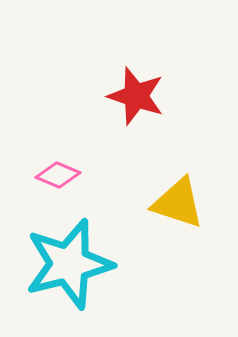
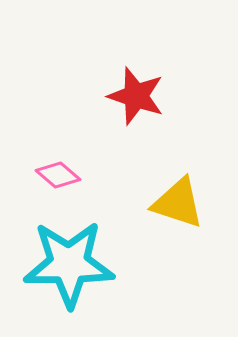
pink diamond: rotated 18 degrees clockwise
cyan star: rotated 14 degrees clockwise
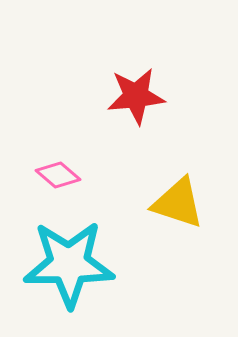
red star: rotated 24 degrees counterclockwise
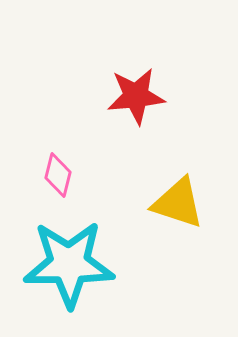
pink diamond: rotated 63 degrees clockwise
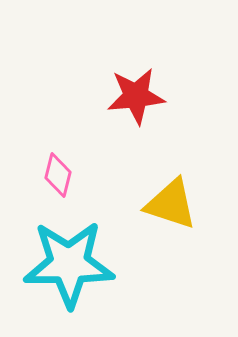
yellow triangle: moved 7 px left, 1 px down
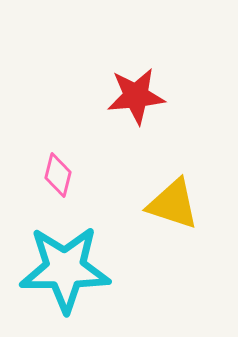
yellow triangle: moved 2 px right
cyan star: moved 4 px left, 5 px down
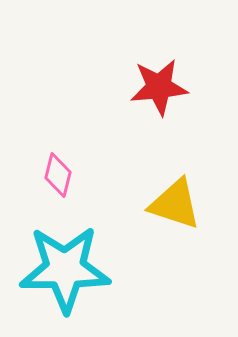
red star: moved 23 px right, 9 px up
yellow triangle: moved 2 px right
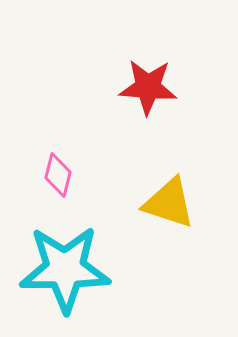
red star: moved 11 px left; rotated 10 degrees clockwise
yellow triangle: moved 6 px left, 1 px up
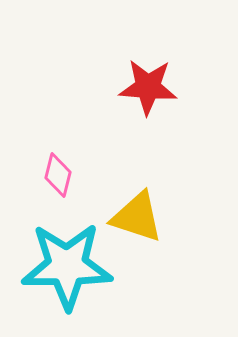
yellow triangle: moved 32 px left, 14 px down
cyan star: moved 2 px right, 3 px up
